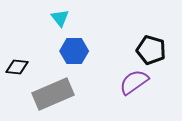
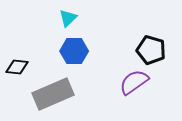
cyan triangle: moved 8 px right; rotated 24 degrees clockwise
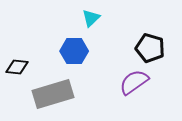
cyan triangle: moved 23 px right
black pentagon: moved 1 px left, 2 px up
gray rectangle: rotated 6 degrees clockwise
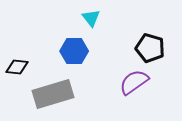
cyan triangle: rotated 24 degrees counterclockwise
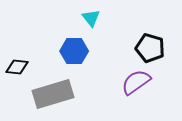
purple semicircle: moved 2 px right
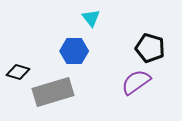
black diamond: moved 1 px right, 5 px down; rotated 10 degrees clockwise
gray rectangle: moved 2 px up
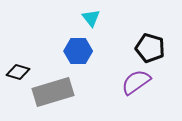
blue hexagon: moved 4 px right
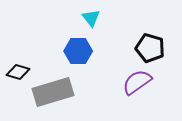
purple semicircle: moved 1 px right
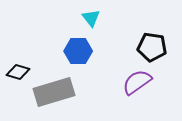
black pentagon: moved 2 px right, 1 px up; rotated 8 degrees counterclockwise
gray rectangle: moved 1 px right
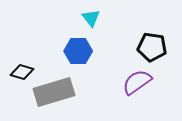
black diamond: moved 4 px right
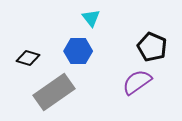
black pentagon: rotated 16 degrees clockwise
black diamond: moved 6 px right, 14 px up
gray rectangle: rotated 18 degrees counterclockwise
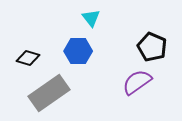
gray rectangle: moved 5 px left, 1 px down
